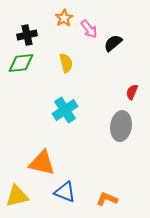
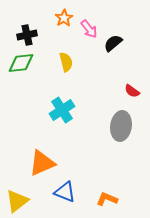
yellow semicircle: moved 1 px up
red semicircle: moved 1 px up; rotated 77 degrees counterclockwise
cyan cross: moved 3 px left
orange triangle: rotated 36 degrees counterclockwise
yellow triangle: moved 5 px down; rotated 25 degrees counterclockwise
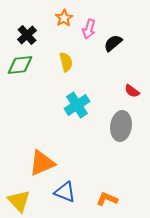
pink arrow: rotated 54 degrees clockwise
black cross: rotated 30 degrees counterclockwise
green diamond: moved 1 px left, 2 px down
cyan cross: moved 15 px right, 5 px up
yellow triangle: moved 2 px right; rotated 35 degrees counterclockwise
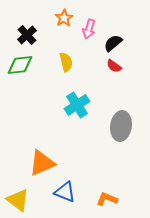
red semicircle: moved 18 px left, 25 px up
yellow triangle: moved 1 px left, 1 px up; rotated 10 degrees counterclockwise
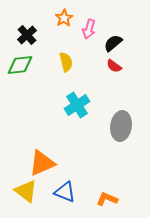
yellow triangle: moved 8 px right, 9 px up
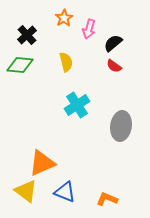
green diamond: rotated 12 degrees clockwise
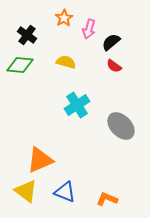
black cross: rotated 12 degrees counterclockwise
black semicircle: moved 2 px left, 1 px up
yellow semicircle: rotated 60 degrees counterclockwise
gray ellipse: rotated 52 degrees counterclockwise
orange triangle: moved 2 px left, 3 px up
